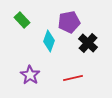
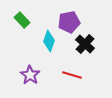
black cross: moved 3 px left, 1 px down
red line: moved 1 px left, 3 px up; rotated 30 degrees clockwise
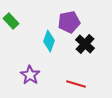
green rectangle: moved 11 px left, 1 px down
red line: moved 4 px right, 9 px down
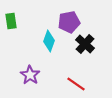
green rectangle: rotated 35 degrees clockwise
red line: rotated 18 degrees clockwise
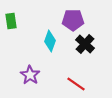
purple pentagon: moved 4 px right, 2 px up; rotated 10 degrees clockwise
cyan diamond: moved 1 px right
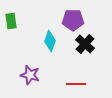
purple star: rotated 18 degrees counterclockwise
red line: rotated 36 degrees counterclockwise
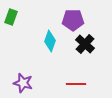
green rectangle: moved 4 px up; rotated 28 degrees clockwise
purple star: moved 7 px left, 8 px down
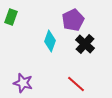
purple pentagon: rotated 25 degrees counterclockwise
red line: rotated 42 degrees clockwise
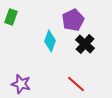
purple star: moved 2 px left, 1 px down
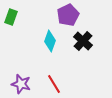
purple pentagon: moved 5 px left, 5 px up
black cross: moved 2 px left, 3 px up
red line: moved 22 px left; rotated 18 degrees clockwise
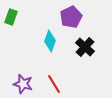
purple pentagon: moved 3 px right, 2 px down
black cross: moved 2 px right, 6 px down
purple star: moved 2 px right
